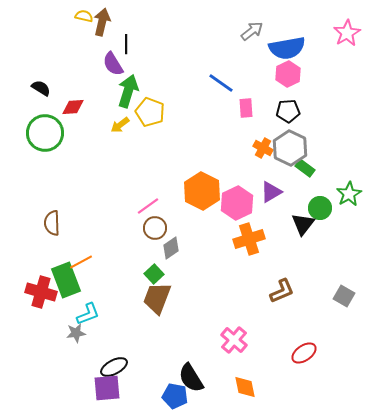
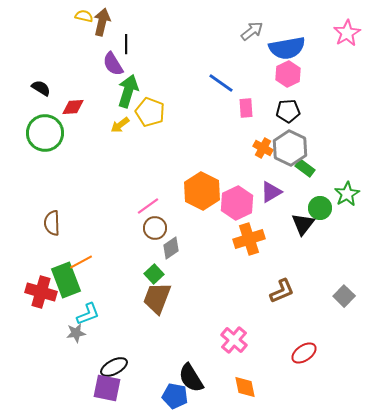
green star at (349, 194): moved 2 px left
gray square at (344, 296): rotated 15 degrees clockwise
purple square at (107, 388): rotated 16 degrees clockwise
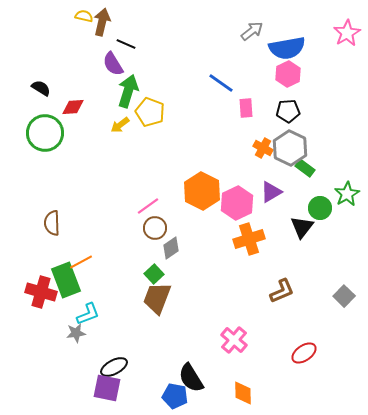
black line at (126, 44): rotated 66 degrees counterclockwise
black triangle at (303, 224): moved 1 px left, 3 px down
orange diamond at (245, 387): moved 2 px left, 6 px down; rotated 10 degrees clockwise
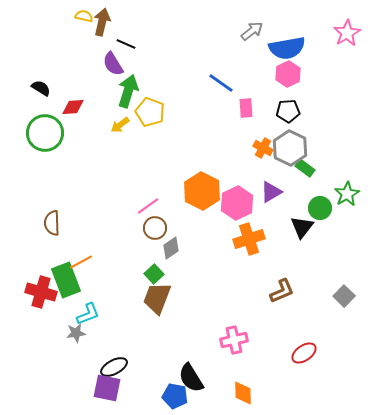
pink cross at (234, 340): rotated 36 degrees clockwise
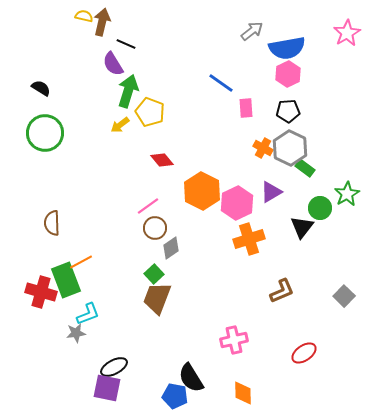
red diamond at (73, 107): moved 89 px right, 53 px down; rotated 55 degrees clockwise
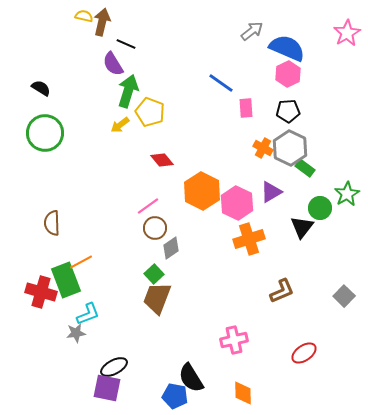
blue semicircle at (287, 48): rotated 147 degrees counterclockwise
pink hexagon at (237, 203): rotated 8 degrees counterclockwise
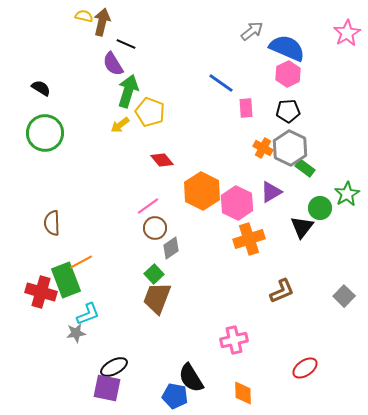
red ellipse at (304, 353): moved 1 px right, 15 px down
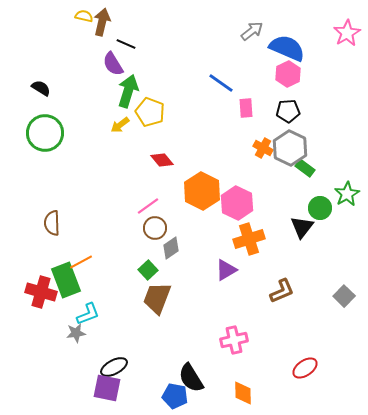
purple triangle at (271, 192): moved 45 px left, 78 px down
green square at (154, 274): moved 6 px left, 4 px up
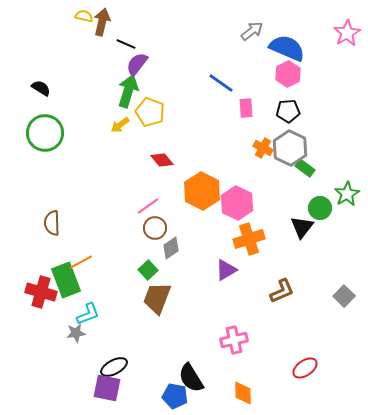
purple semicircle at (113, 64): moved 24 px right; rotated 70 degrees clockwise
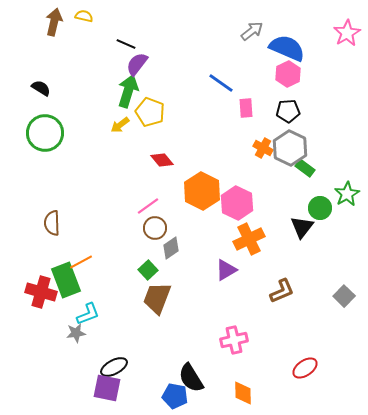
brown arrow at (102, 22): moved 48 px left
orange cross at (249, 239): rotated 8 degrees counterclockwise
